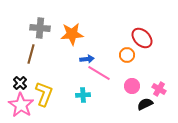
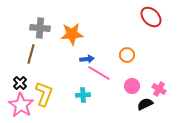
red ellipse: moved 9 px right, 21 px up
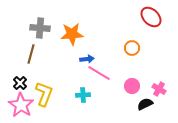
orange circle: moved 5 px right, 7 px up
